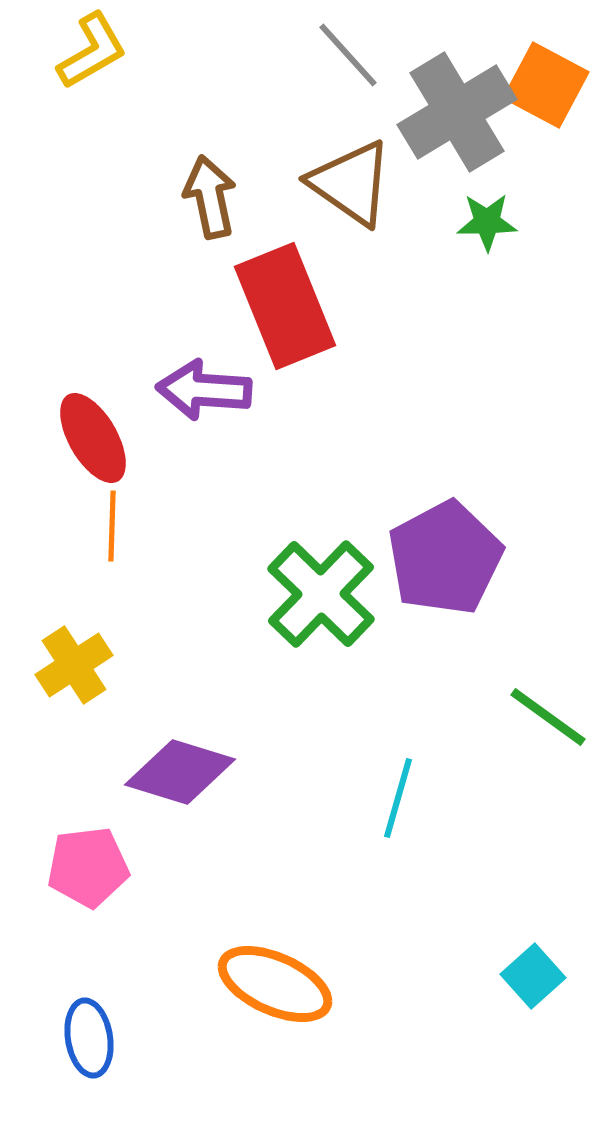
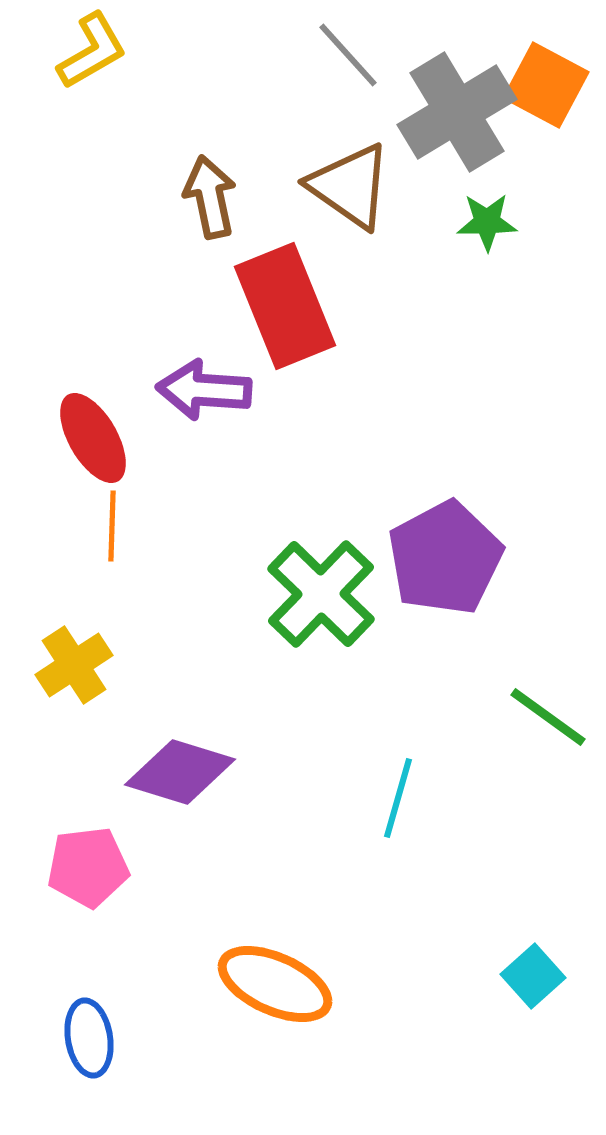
brown triangle: moved 1 px left, 3 px down
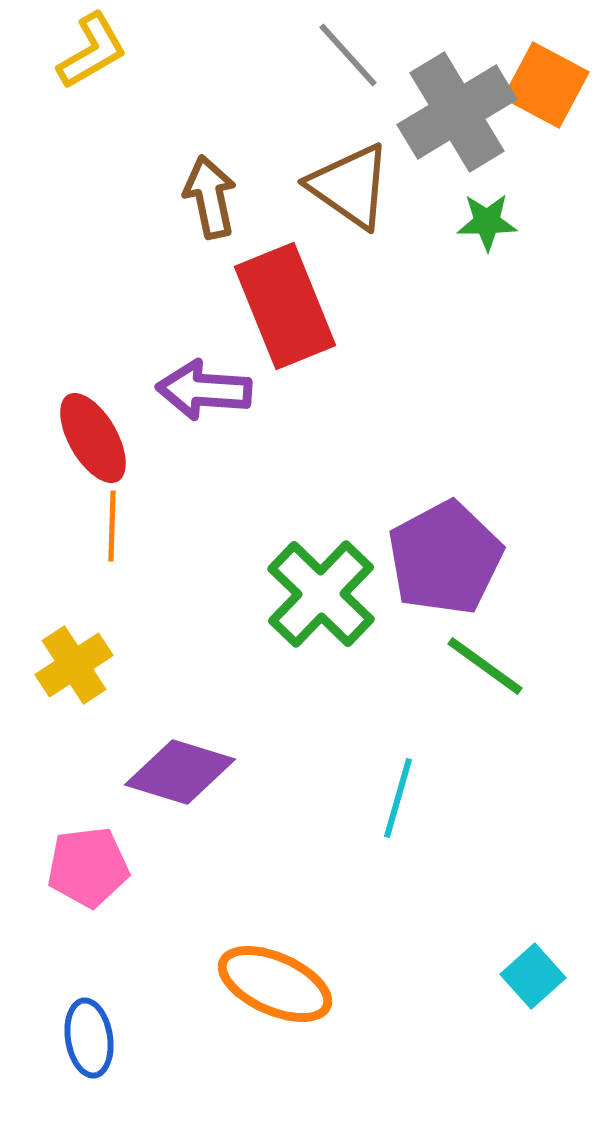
green line: moved 63 px left, 51 px up
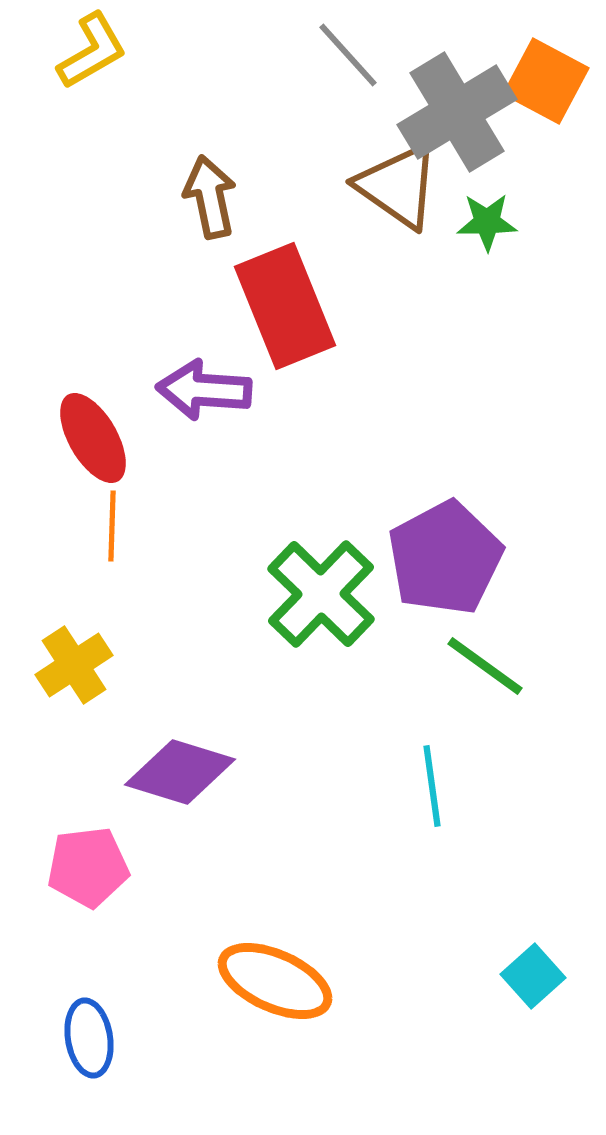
orange square: moved 4 px up
brown triangle: moved 48 px right
cyan line: moved 34 px right, 12 px up; rotated 24 degrees counterclockwise
orange ellipse: moved 3 px up
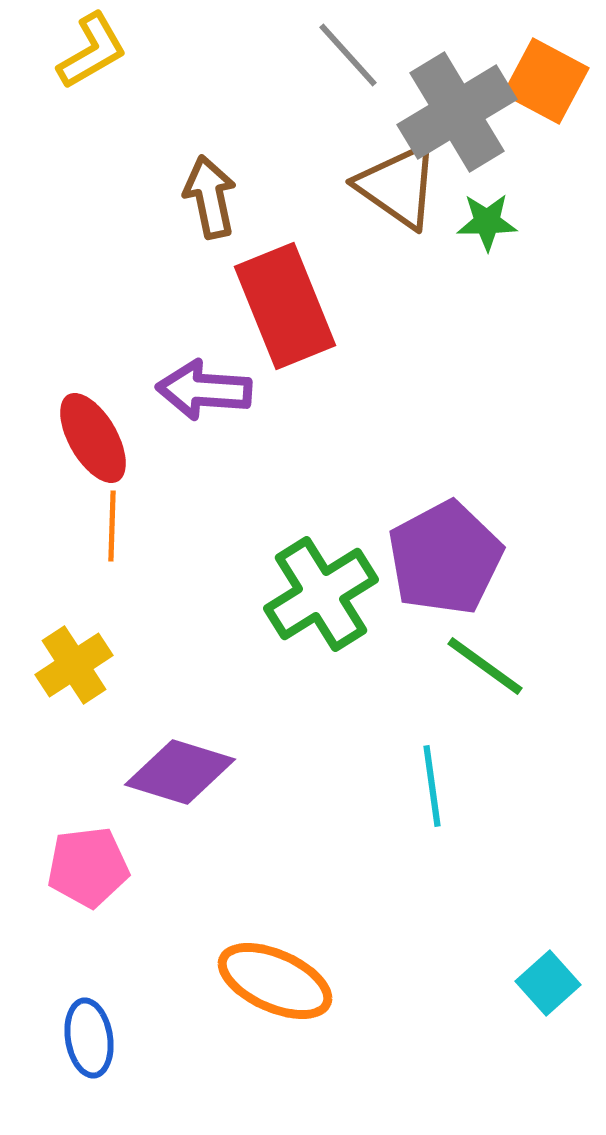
green cross: rotated 14 degrees clockwise
cyan square: moved 15 px right, 7 px down
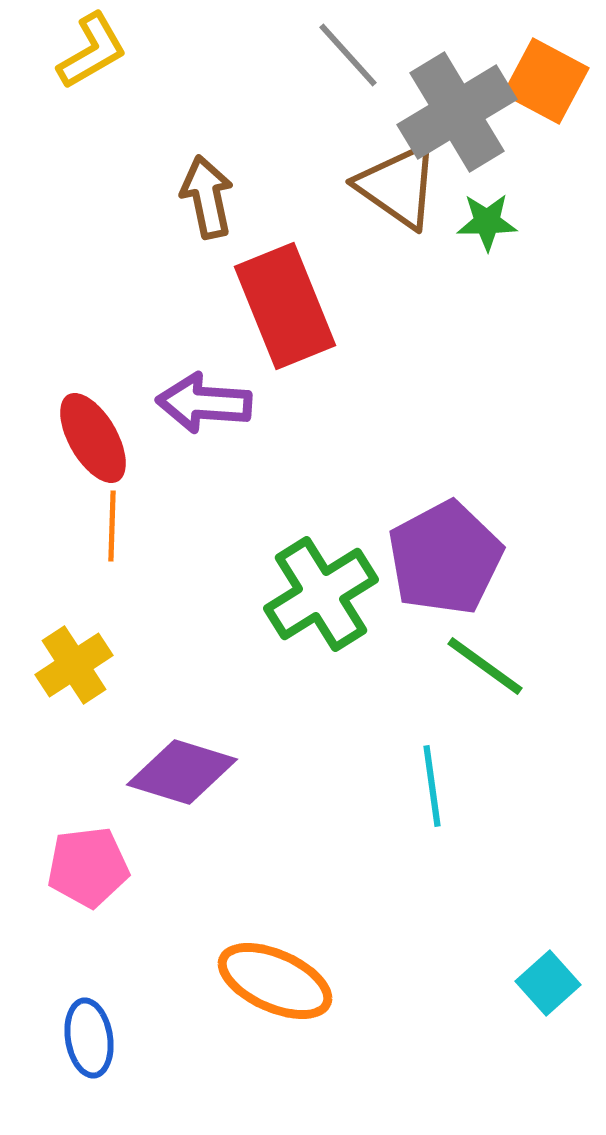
brown arrow: moved 3 px left
purple arrow: moved 13 px down
purple diamond: moved 2 px right
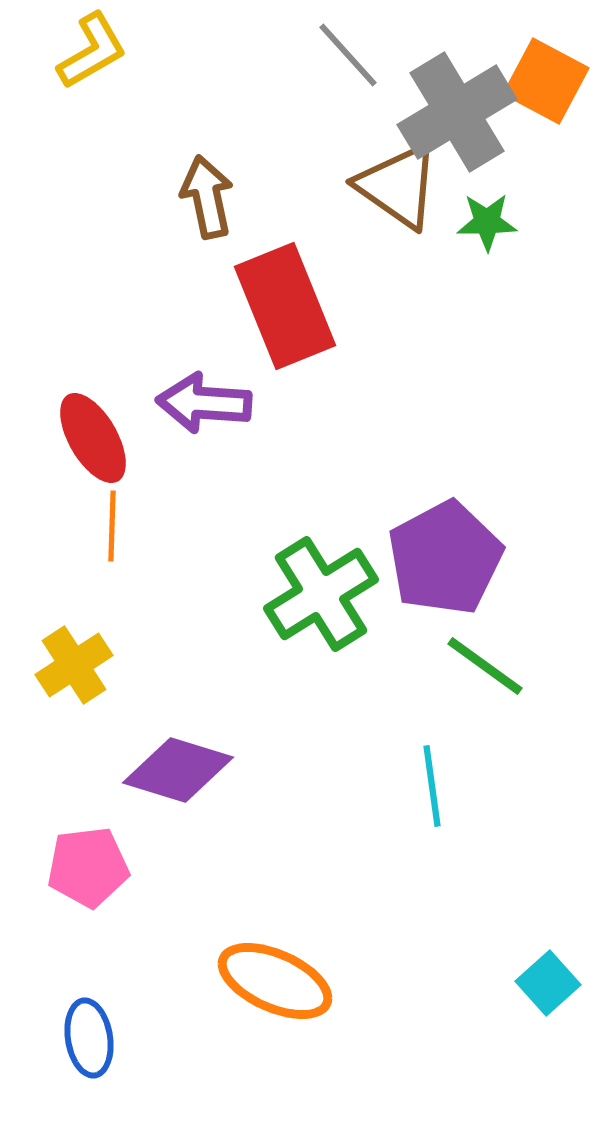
purple diamond: moved 4 px left, 2 px up
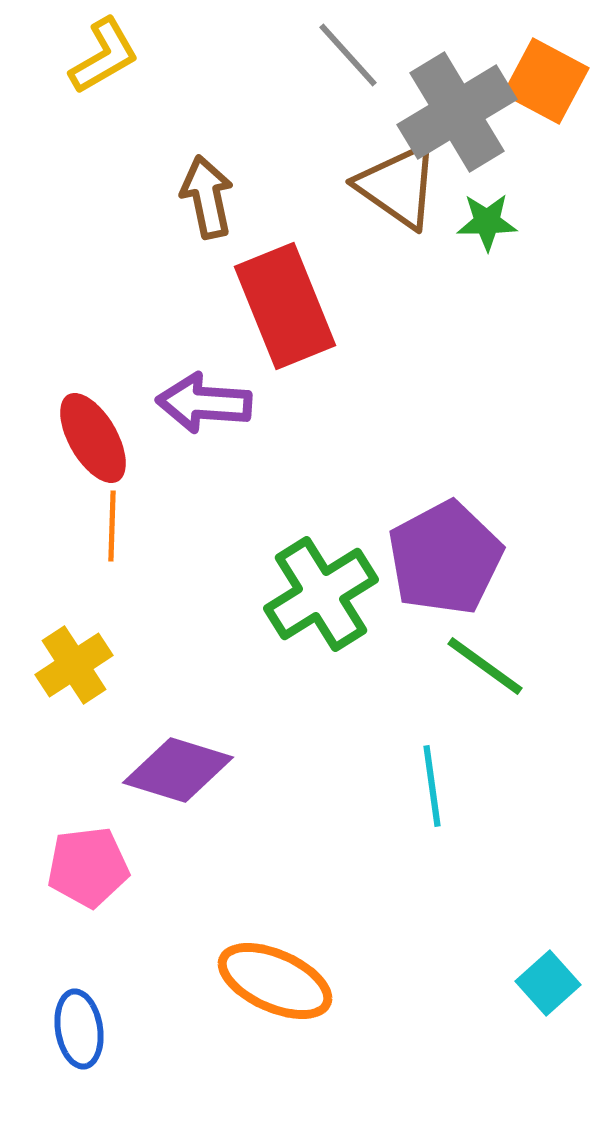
yellow L-shape: moved 12 px right, 5 px down
blue ellipse: moved 10 px left, 9 px up
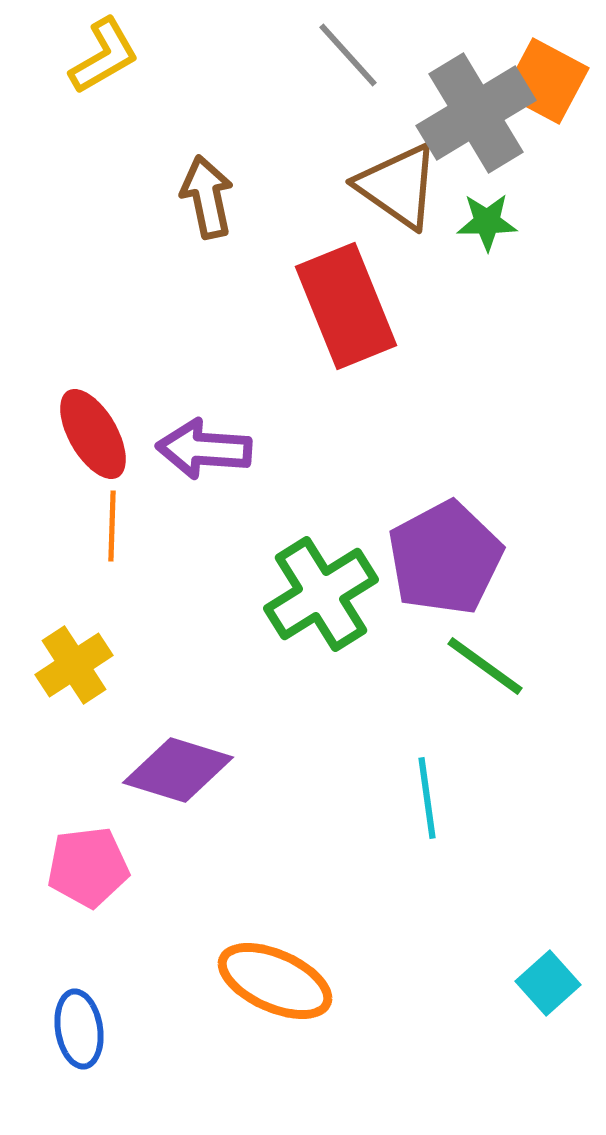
gray cross: moved 19 px right, 1 px down
red rectangle: moved 61 px right
purple arrow: moved 46 px down
red ellipse: moved 4 px up
cyan line: moved 5 px left, 12 px down
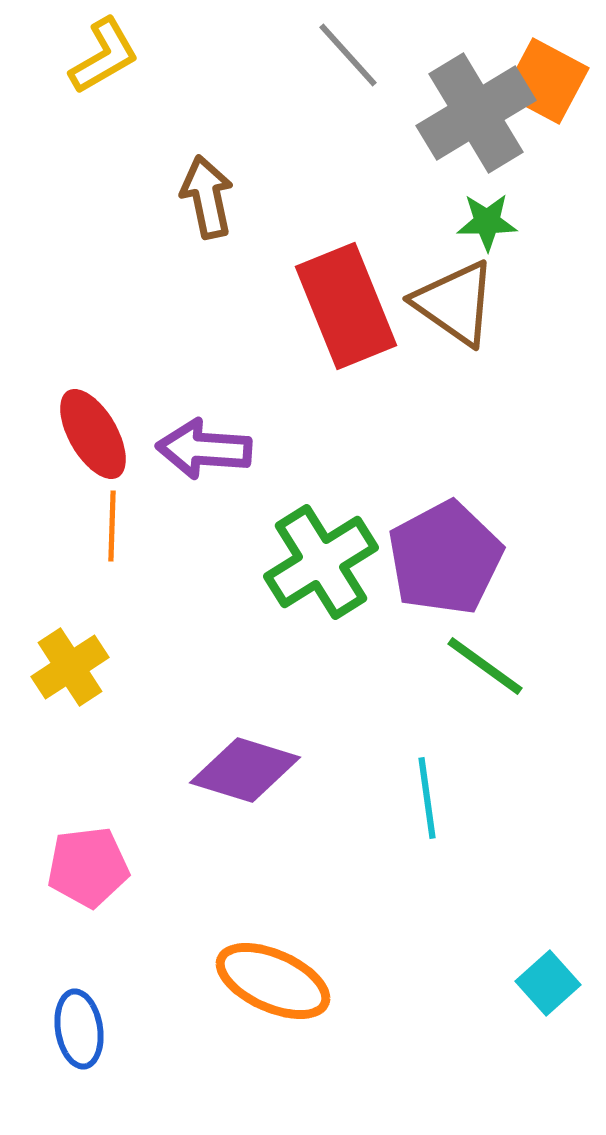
brown triangle: moved 57 px right, 117 px down
green cross: moved 32 px up
yellow cross: moved 4 px left, 2 px down
purple diamond: moved 67 px right
orange ellipse: moved 2 px left
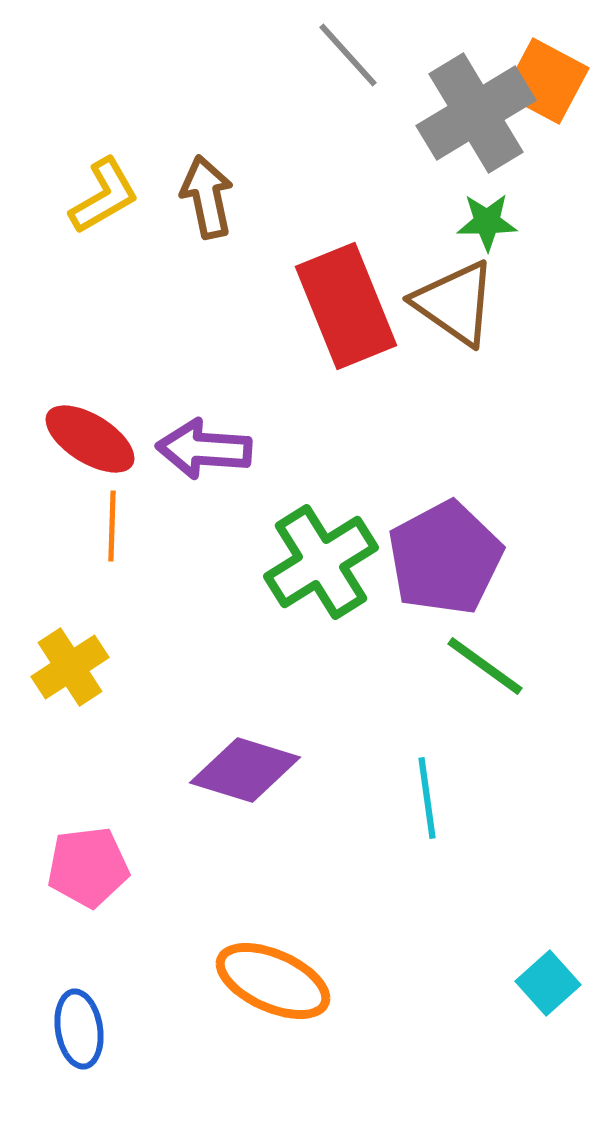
yellow L-shape: moved 140 px down
red ellipse: moved 3 px left, 5 px down; rotated 28 degrees counterclockwise
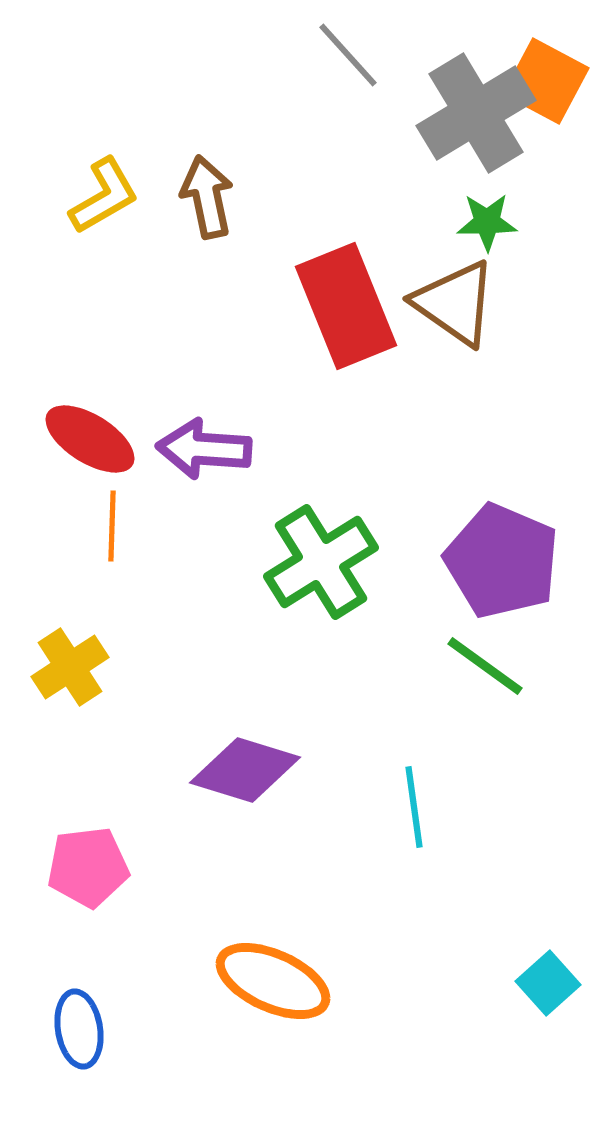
purple pentagon: moved 57 px right, 3 px down; rotated 21 degrees counterclockwise
cyan line: moved 13 px left, 9 px down
